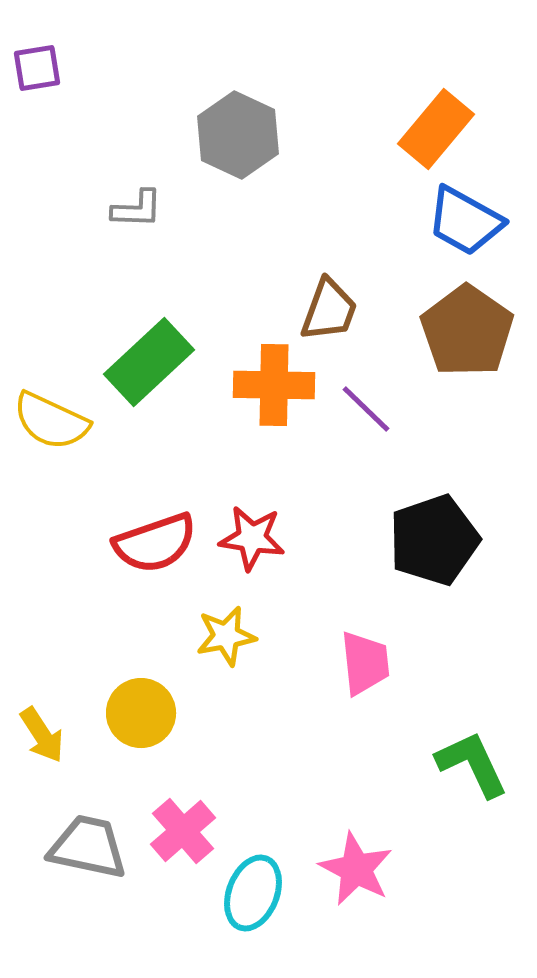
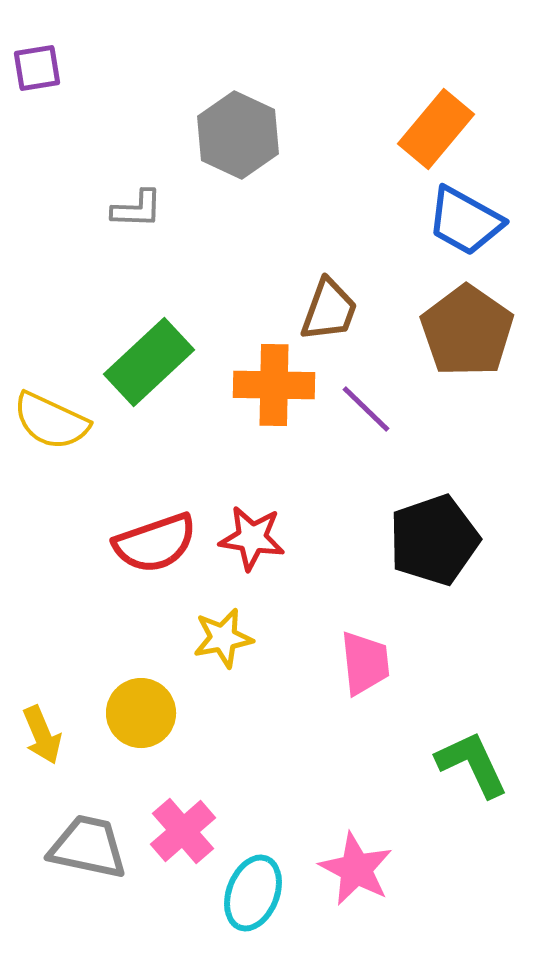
yellow star: moved 3 px left, 2 px down
yellow arrow: rotated 10 degrees clockwise
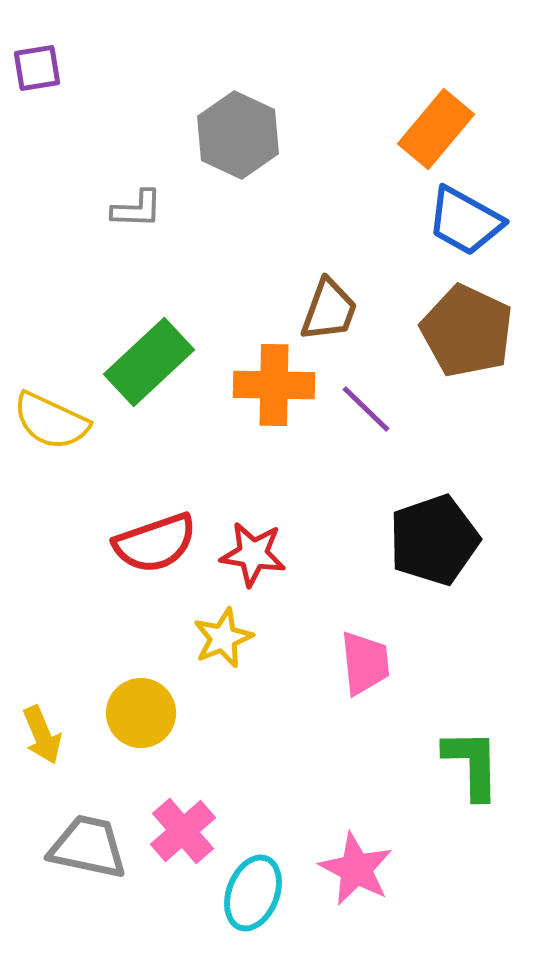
brown pentagon: rotated 10 degrees counterclockwise
red star: moved 1 px right, 16 px down
yellow star: rotated 12 degrees counterclockwise
green L-shape: rotated 24 degrees clockwise
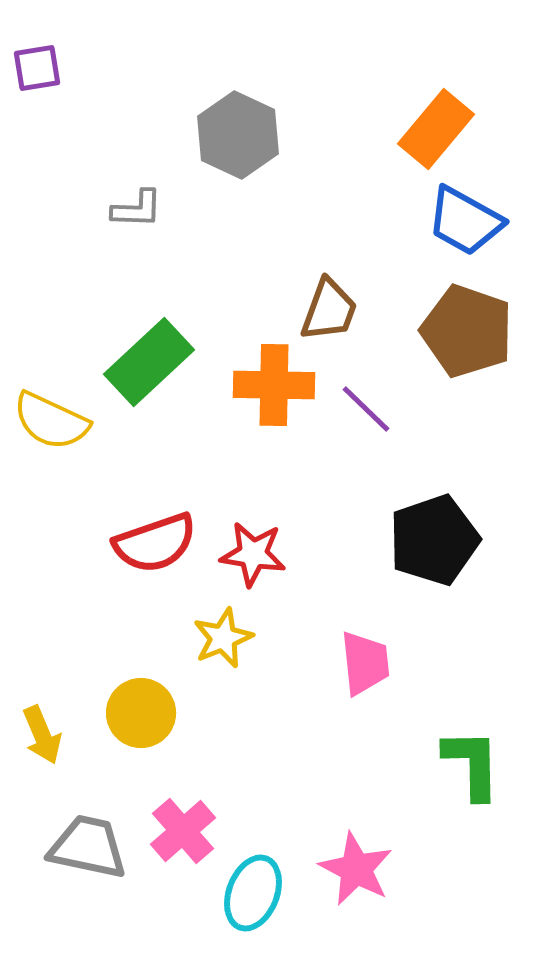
brown pentagon: rotated 6 degrees counterclockwise
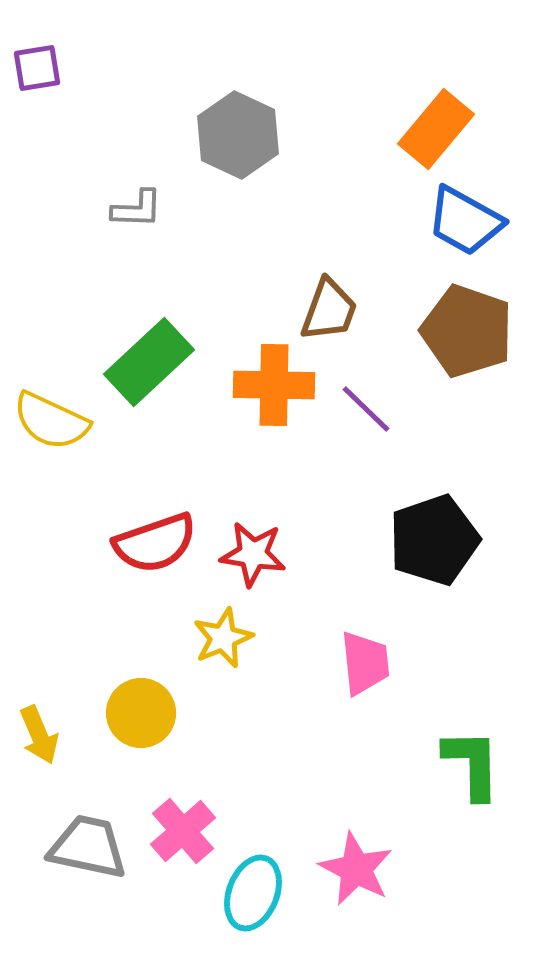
yellow arrow: moved 3 px left
